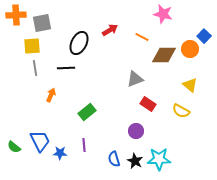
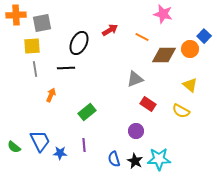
gray line: moved 1 px down
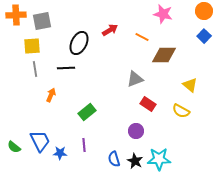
gray square: moved 2 px up
orange circle: moved 14 px right, 38 px up
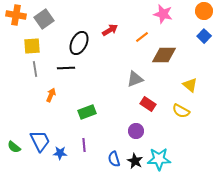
orange cross: rotated 12 degrees clockwise
gray square: moved 2 px right, 2 px up; rotated 24 degrees counterclockwise
orange line: rotated 64 degrees counterclockwise
green rectangle: rotated 18 degrees clockwise
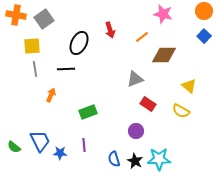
red arrow: rotated 105 degrees clockwise
black line: moved 1 px down
yellow triangle: moved 1 px left, 1 px down
green rectangle: moved 1 px right
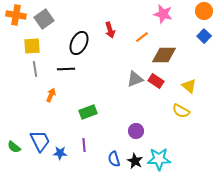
red rectangle: moved 8 px right, 23 px up
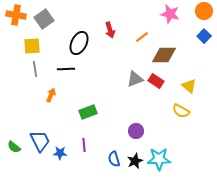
pink star: moved 7 px right
black star: rotated 21 degrees clockwise
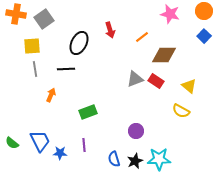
orange cross: moved 1 px up
green semicircle: moved 2 px left, 4 px up
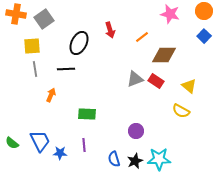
green rectangle: moved 1 px left, 2 px down; rotated 24 degrees clockwise
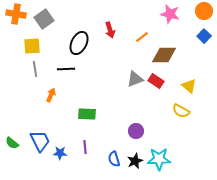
purple line: moved 1 px right, 2 px down
